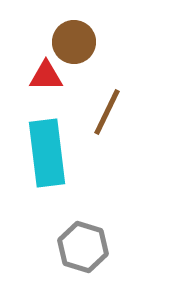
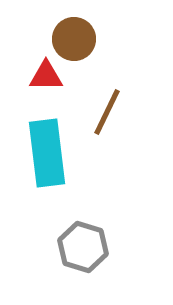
brown circle: moved 3 px up
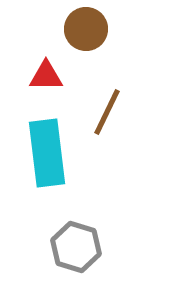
brown circle: moved 12 px right, 10 px up
gray hexagon: moved 7 px left
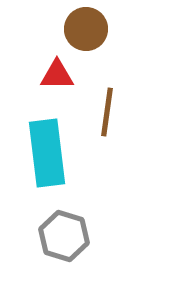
red triangle: moved 11 px right, 1 px up
brown line: rotated 18 degrees counterclockwise
gray hexagon: moved 12 px left, 11 px up
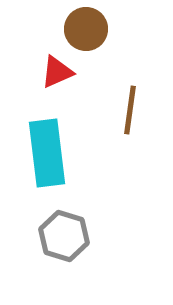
red triangle: moved 3 px up; rotated 24 degrees counterclockwise
brown line: moved 23 px right, 2 px up
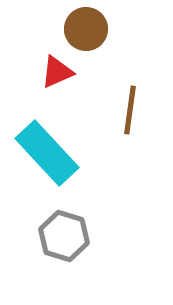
cyan rectangle: rotated 36 degrees counterclockwise
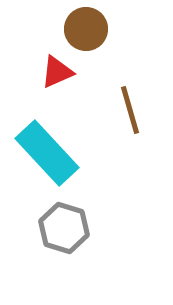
brown line: rotated 24 degrees counterclockwise
gray hexagon: moved 8 px up
